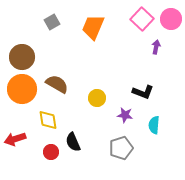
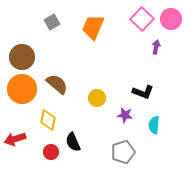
brown semicircle: rotated 10 degrees clockwise
yellow diamond: rotated 20 degrees clockwise
gray pentagon: moved 2 px right, 4 px down
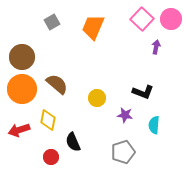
red arrow: moved 4 px right, 9 px up
red circle: moved 5 px down
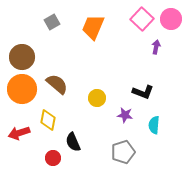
red arrow: moved 3 px down
red circle: moved 2 px right, 1 px down
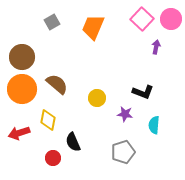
purple star: moved 1 px up
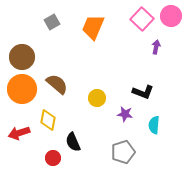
pink circle: moved 3 px up
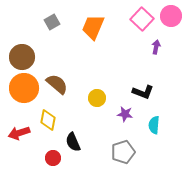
orange circle: moved 2 px right, 1 px up
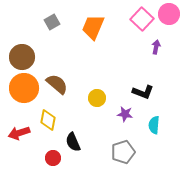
pink circle: moved 2 px left, 2 px up
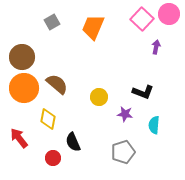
yellow circle: moved 2 px right, 1 px up
yellow diamond: moved 1 px up
red arrow: moved 5 px down; rotated 70 degrees clockwise
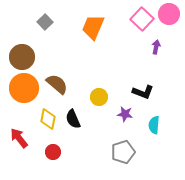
gray square: moved 7 px left; rotated 14 degrees counterclockwise
black semicircle: moved 23 px up
red circle: moved 6 px up
